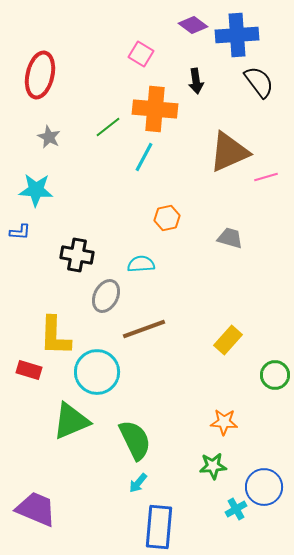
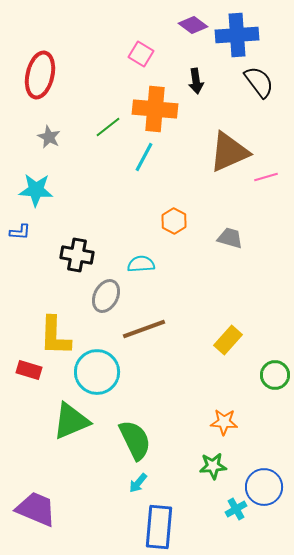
orange hexagon: moved 7 px right, 3 px down; rotated 20 degrees counterclockwise
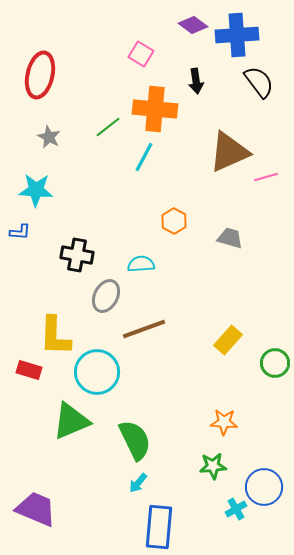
green circle: moved 12 px up
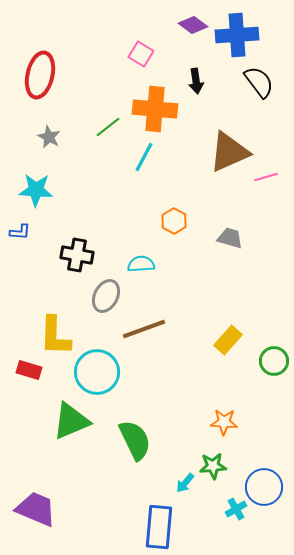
green circle: moved 1 px left, 2 px up
cyan arrow: moved 47 px right
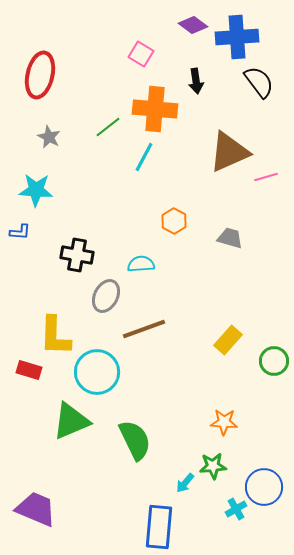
blue cross: moved 2 px down
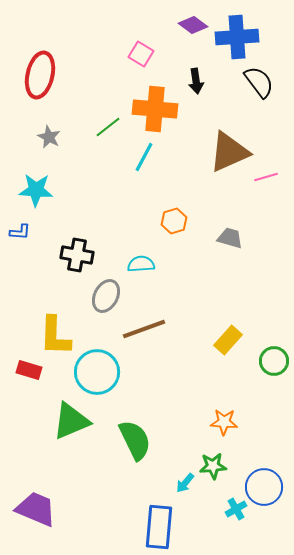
orange hexagon: rotated 15 degrees clockwise
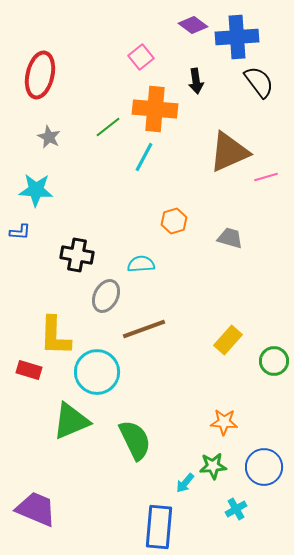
pink square: moved 3 px down; rotated 20 degrees clockwise
blue circle: moved 20 px up
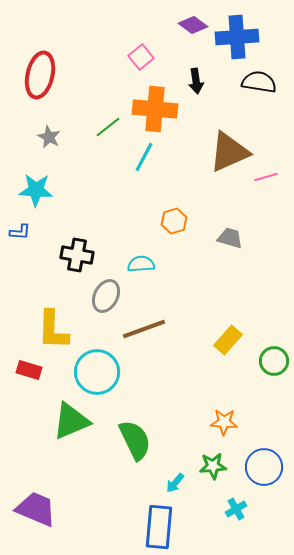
black semicircle: rotated 44 degrees counterclockwise
yellow L-shape: moved 2 px left, 6 px up
cyan arrow: moved 10 px left
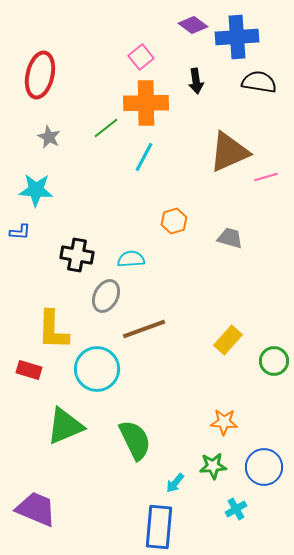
orange cross: moved 9 px left, 6 px up; rotated 6 degrees counterclockwise
green line: moved 2 px left, 1 px down
cyan semicircle: moved 10 px left, 5 px up
cyan circle: moved 3 px up
green triangle: moved 6 px left, 5 px down
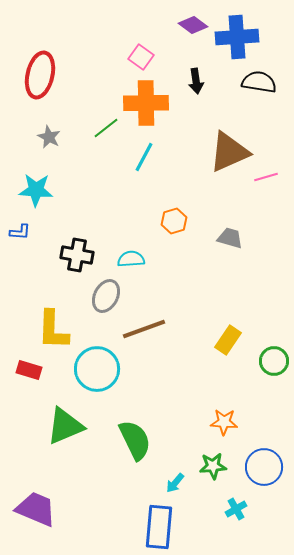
pink square: rotated 15 degrees counterclockwise
yellow rectangle: rotated 8 degrees counterclockwise
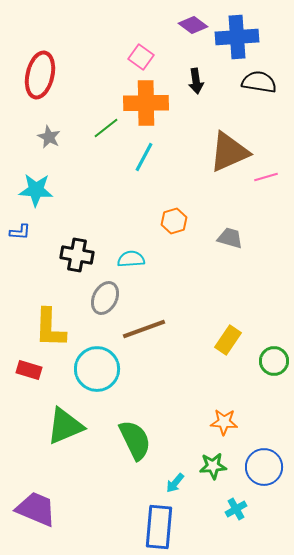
gray ellipse: moved 1 px left, 2 px down
yellow L-shape: moved 3 px left, 2 px up
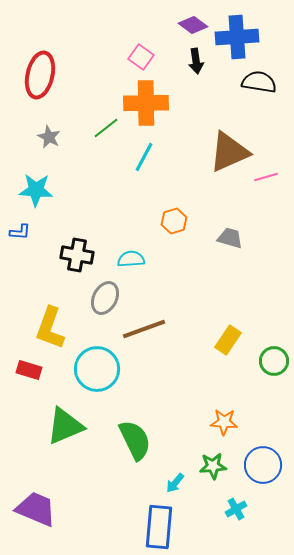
black arrow: moved 20 px up
yellow L-shape: rotated 18 degrees clockwise
blue circle: moved 1 px left, 2 px up
